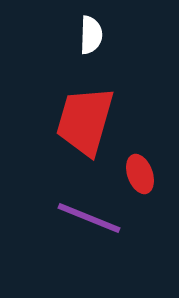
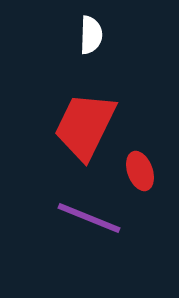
red trapezoid: moved 5 px down; rotated 10 degrees clockwise
red ellipse: moved 3 px up
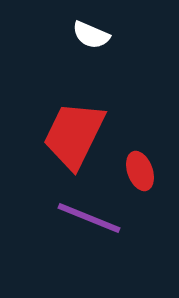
white semicircle: rotated 111 degrees clockwise
red trapezoid: moved 11 px left, 9 px down
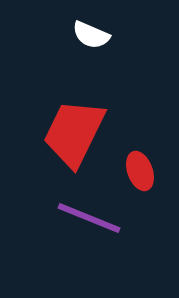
red trapezoid: moved 2 px up
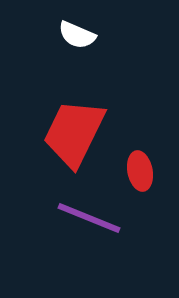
white semicircle: moved 14 px left
red ellipse: rotated 9 degrees clockwise
